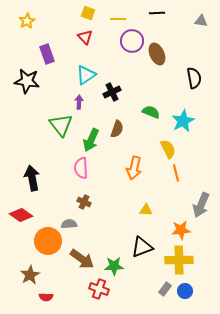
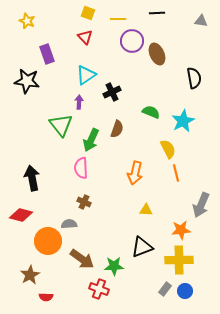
yellow star: rotated 21 degrees counterclockwise
orange arrow: moved 1 px right, 5 px down
red diamond: rotated 20 degrees counterclockwise
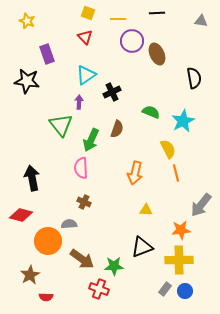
gray arrow: rotated 15 degrees clockwise
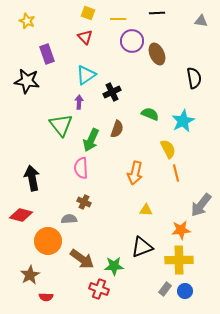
green semicircle: moved 1 px left, 2 px down
gray semicircle: moved 5 px up
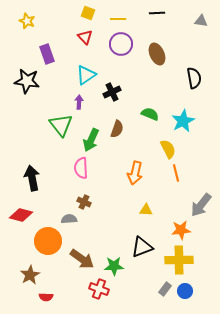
purple circle: moved 11 px left, 3 px down
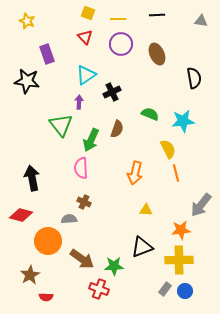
black line: moved 2 px down
cyan star: rotated 20 degrees clockwise
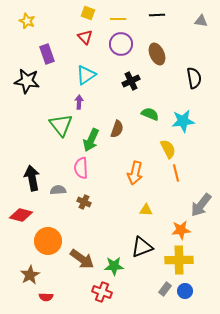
black cross: moved 19 px right, 11 px up
gray semicircle: moved 11 px left, 29 px up
red cross: moved 3 px right, 3 px down
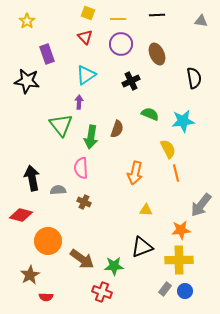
yellow star: rotated 14 degrees clockwise
green arrow: moved 3 px up; rotated 15 degrees counterclockwise
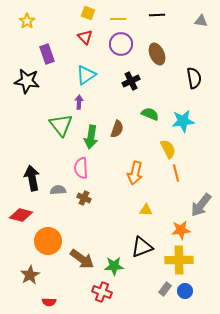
brown cross: moved 4 px up
red semicircle: moved 3 px right, 5 px down
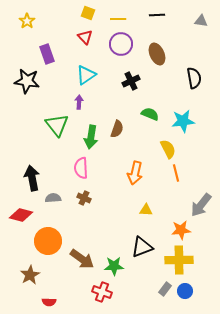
green triangle: moved 4 px left
gray semicircle: moved 5 px left, 8 px down
